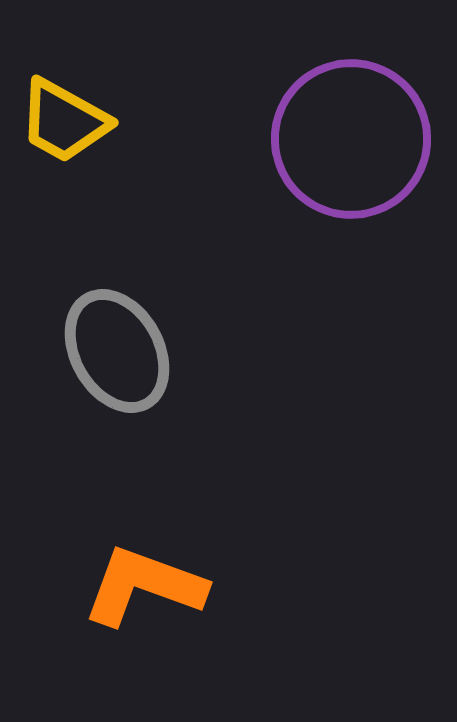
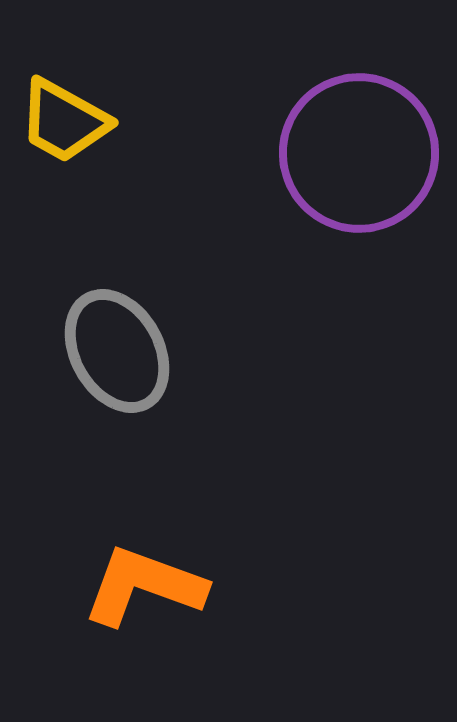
purple circle: moved 8 px right, 14 px down
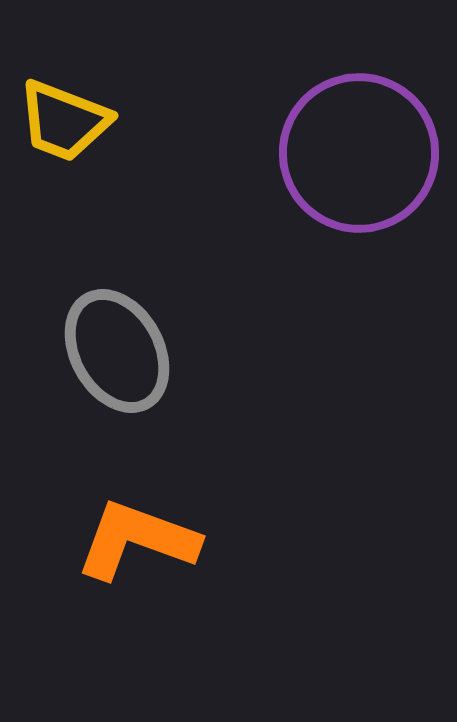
yellow trapezoid: rotated 8 degrees counterclockwise
orange L-shape: moved 7 px left, 46 px up
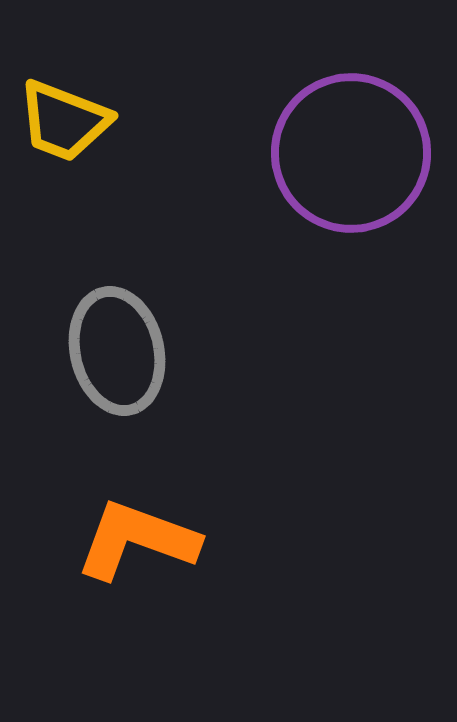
purple circle: moved 8 px left
gray ellipse: rotated 16 degrees clockwise
